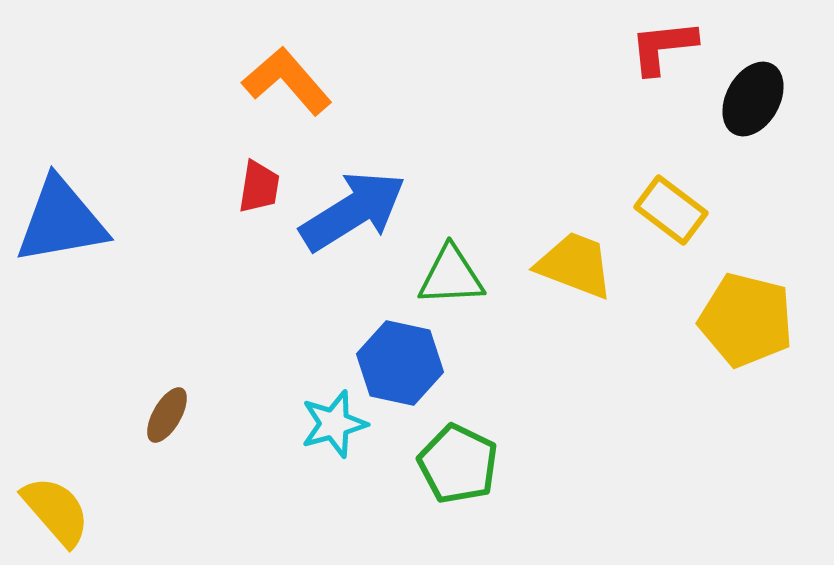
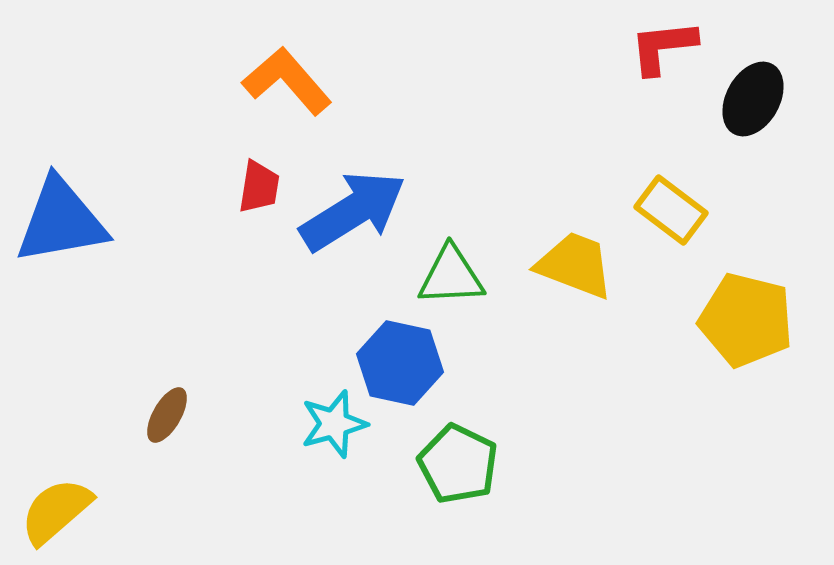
yellow semicircle: rotated 90 degrees counterclockwise
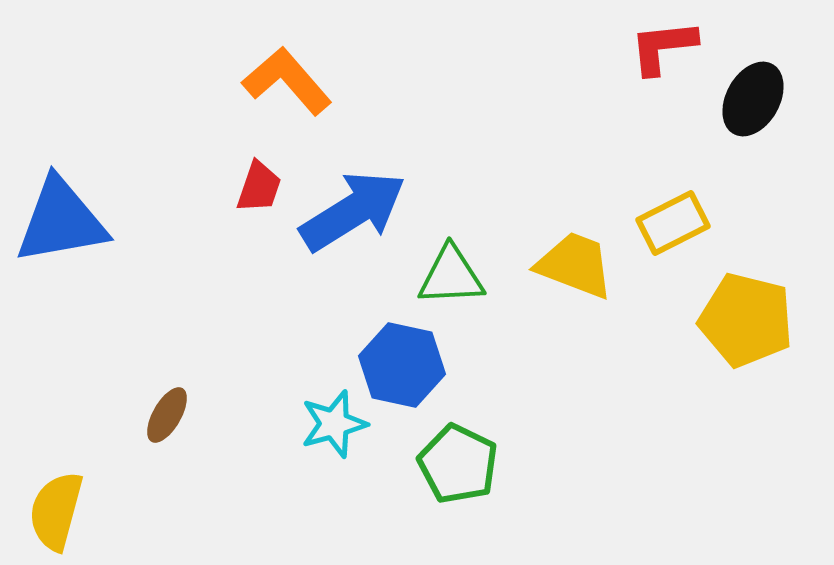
red trapezoid: rotated 10 degrees clockwise
yellow rectangle: moved 2 px right, 13 px down; rotated 64 degrees counterclockwise
blue hexagon: moved 2 px right, 2 px down
yellow semicircle: rotated 34 degrees counterclockwise
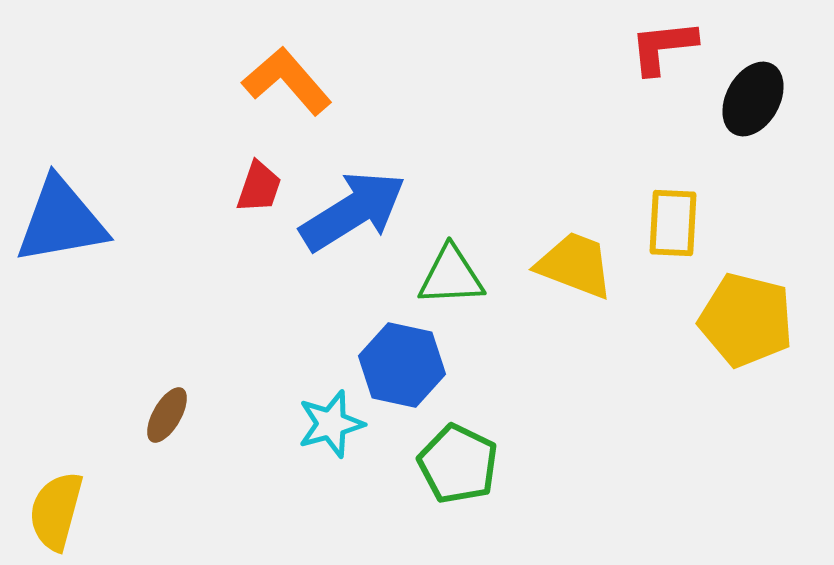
yellow rectangle: rotated 60 degrees counterclockwise
cyan star: moved 3 px left
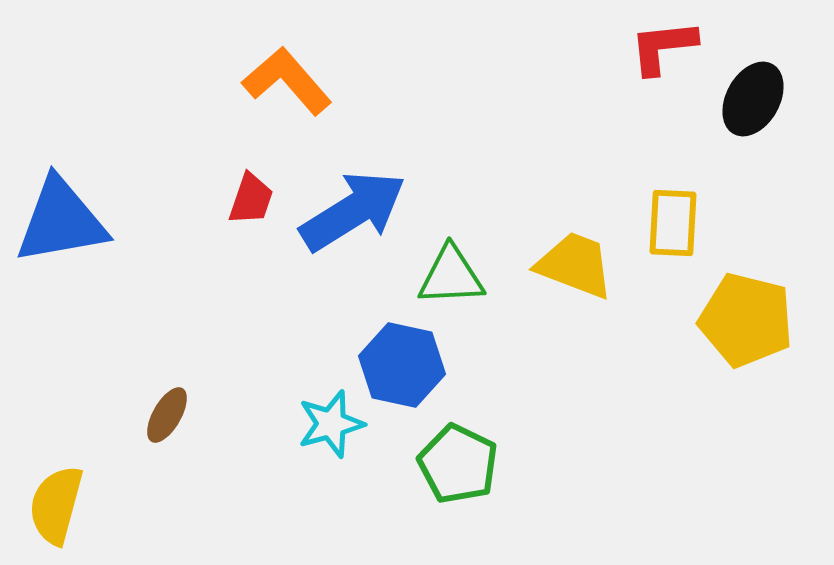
red trapezoid: moved 8 px left, 12 px down
yellow semicircle: moved 6 px up
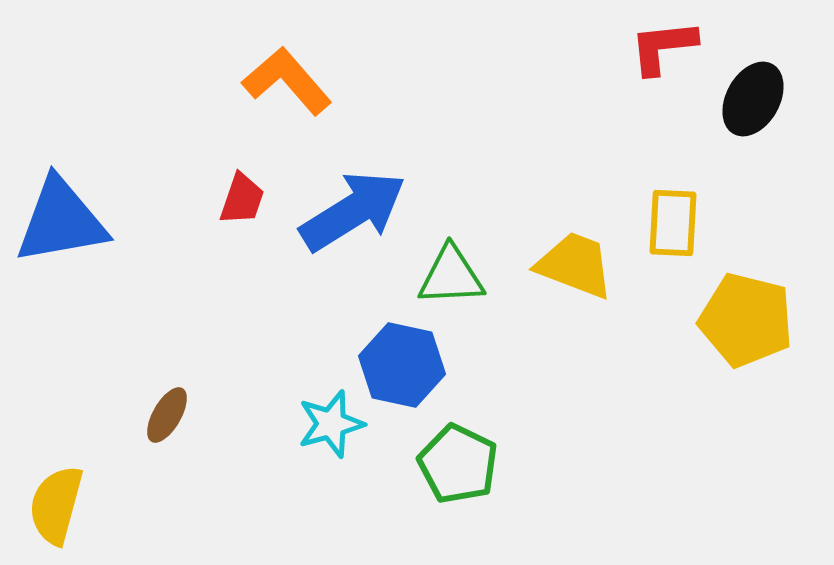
red trapezoid: moved 9 px left
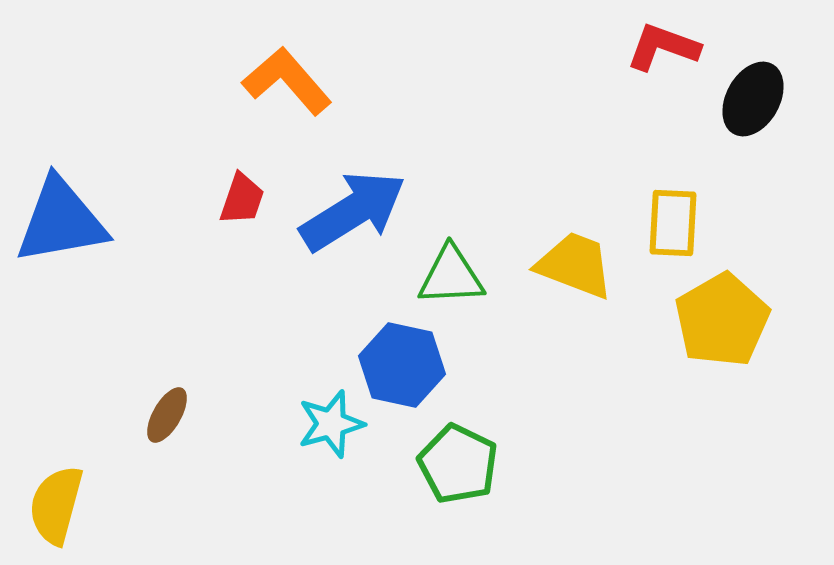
red L-shape: rotated 26 degrees clockwise
yellow pentagon: moved 24 px left; rotated 28 degrees clockwise
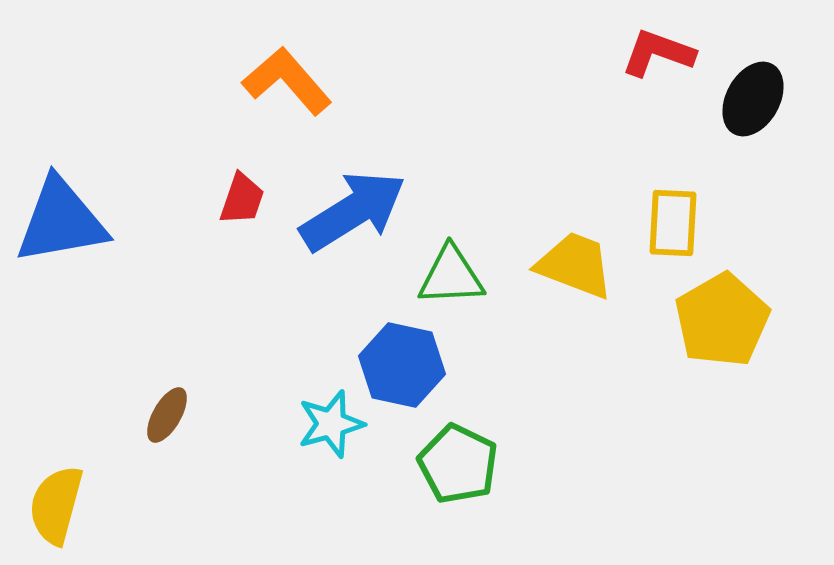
red L-shape: moved 5 px left, 6 px down
